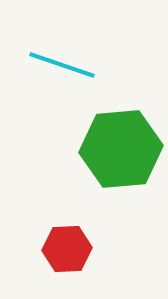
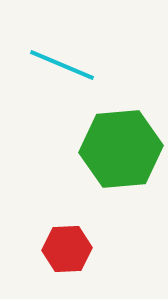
cyan line: rotated 4 degrees clockwise
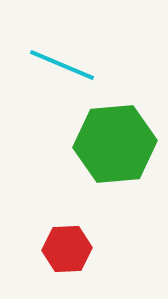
green hexagon: moved 6 px left, 5 px up
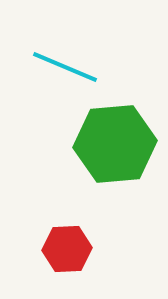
cyan line: moved 3 px right, 2 px down
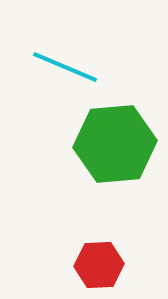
red hexagon: moved 32 px right, 16 px down
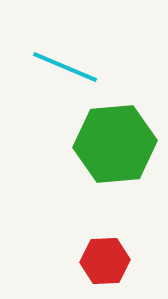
red hexagon: moved 6 px right, 4 px up
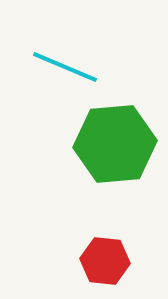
red hexagon: rotated 9 degrees clockwise
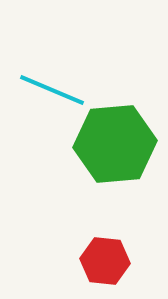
cyan line: moved 13 px left, 23 px down
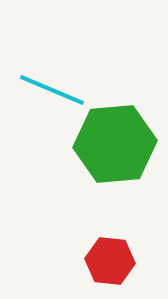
red hexagon: moved 5 px right
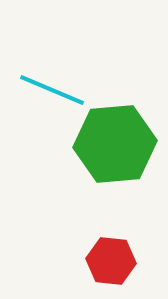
red hexagon: moved 1 px right
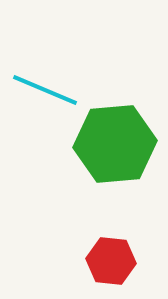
cyan line: moved 7 px left
